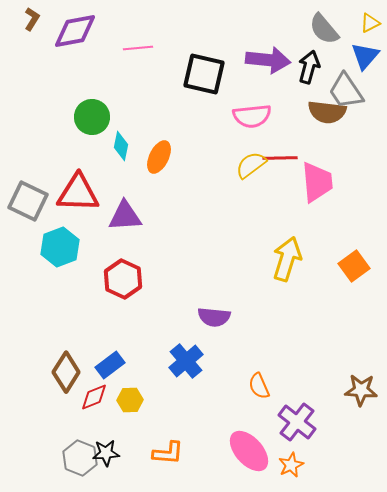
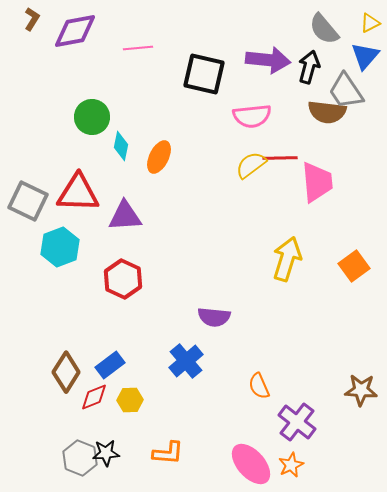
pink ellipse: moved 2 px right, 13 px down
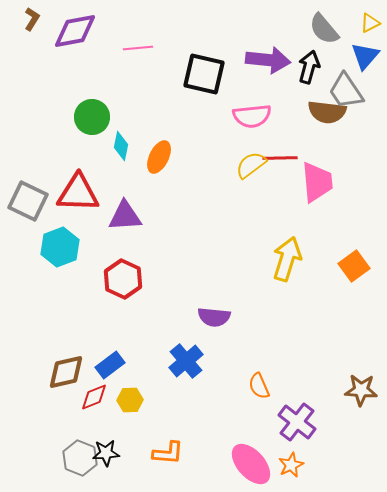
brown diamond: rotated 45 degrees clockwise
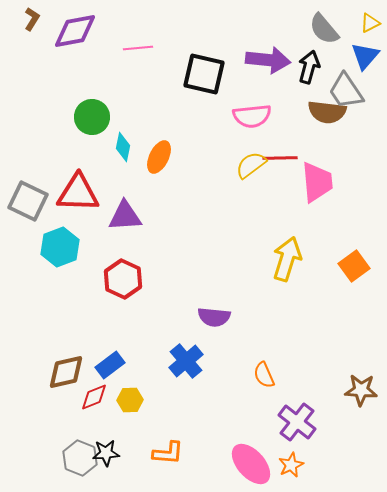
cyan diamond: moved 2 px right, 1 px down
orange semicircle: moved 5 px right, 11 px up
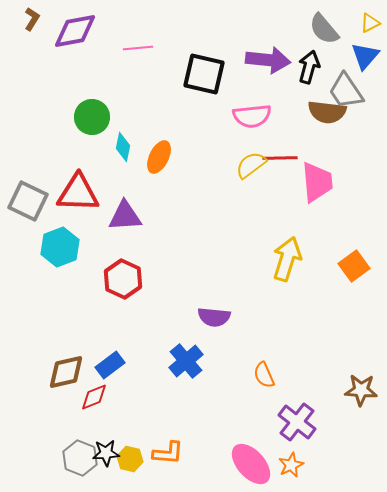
yellow hexagon: moved 59 px down; rotated 15 degrees clockwise
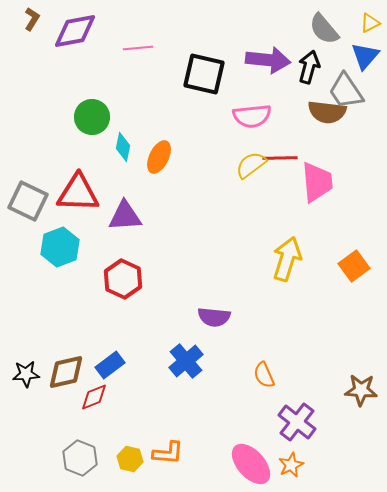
black star: moved 80 px left, 79 px up
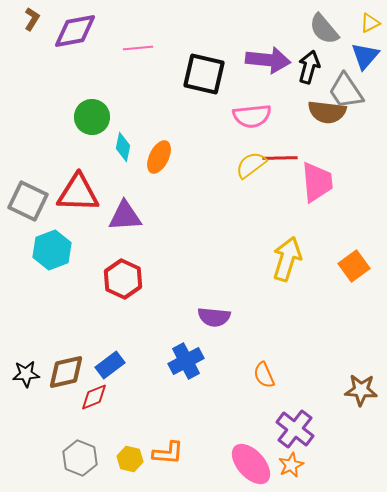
cyan hexagon: moved 8 px left, 3 px down
blue cross: rotated 12 degrees clockwise
purple cross: moved 2 px left, 7 px down
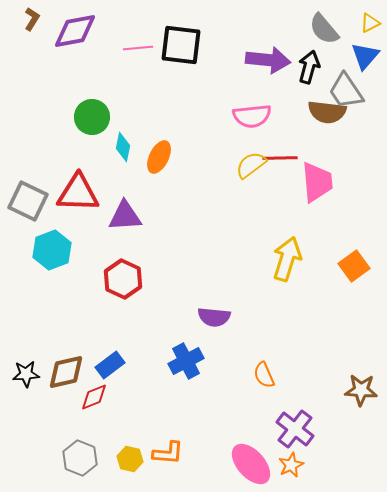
black square: moved 23 px left, 29 px up; rotated 6 degrees counterclockwise
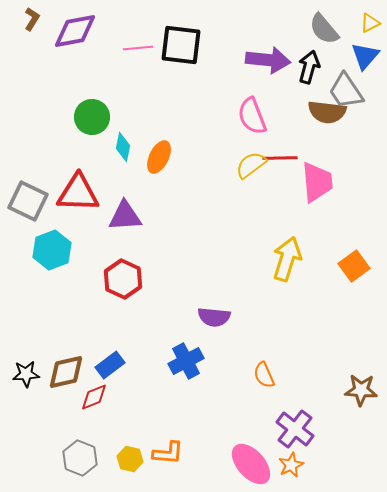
pink semicircle: rotated 75 degrees clockwise
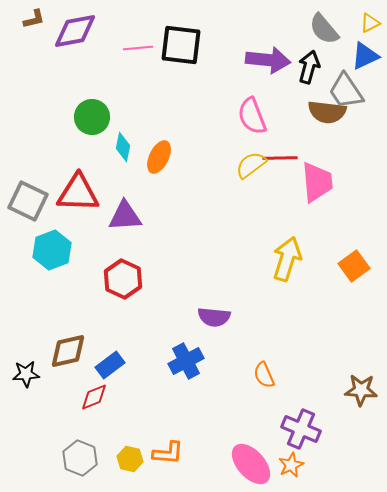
brown L-shape: moved 2 px right; rotated 45 degrees clockwise
blue triangle: rotated 24 degrees clockwise
brown diamond: moved 2 px right, 21 px up
purple cross: moved 6 px right; rotated 15 degrees counterclockwise
